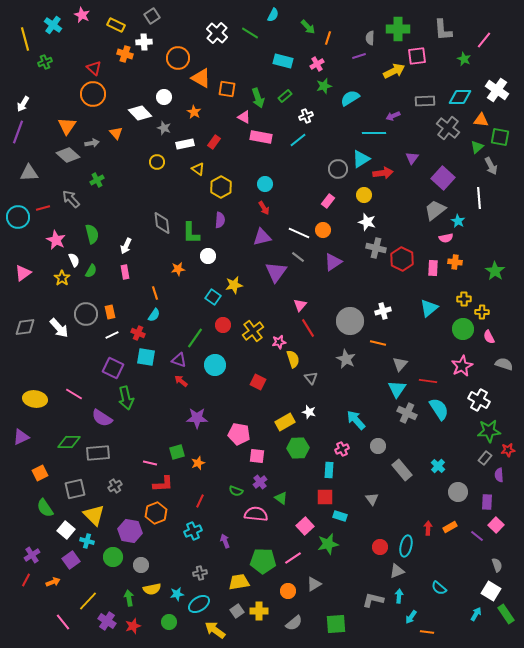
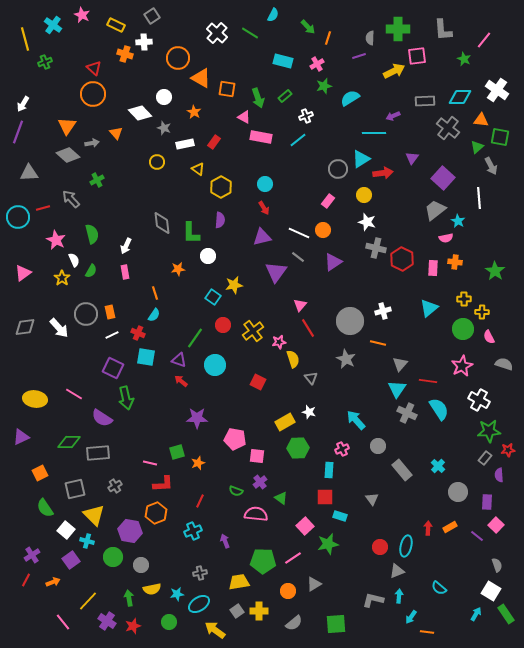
pink pentagon at (239, 434): moved 4 px left, 5 px down
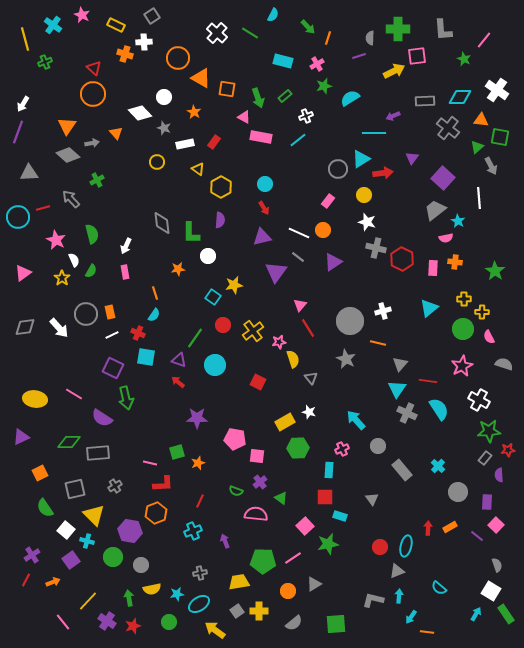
red arrow at (181, 381): moved 3 px left, 1 px down
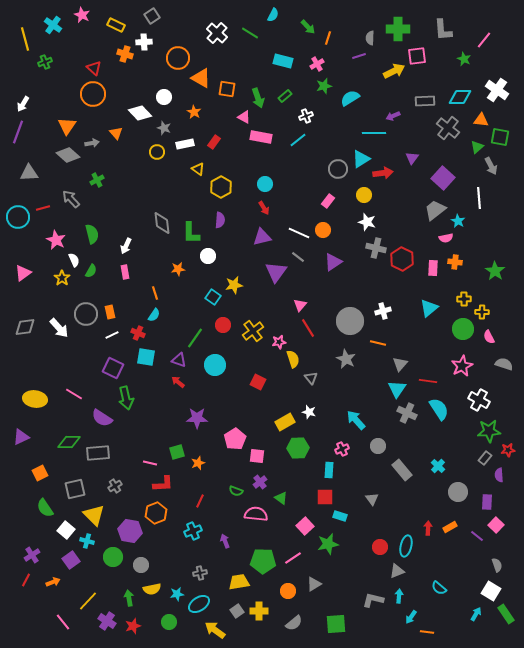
yellow circle at (157, 162): moved 10 px up
pink pentagon at (235, 439): rotated 30 degrees clockwise
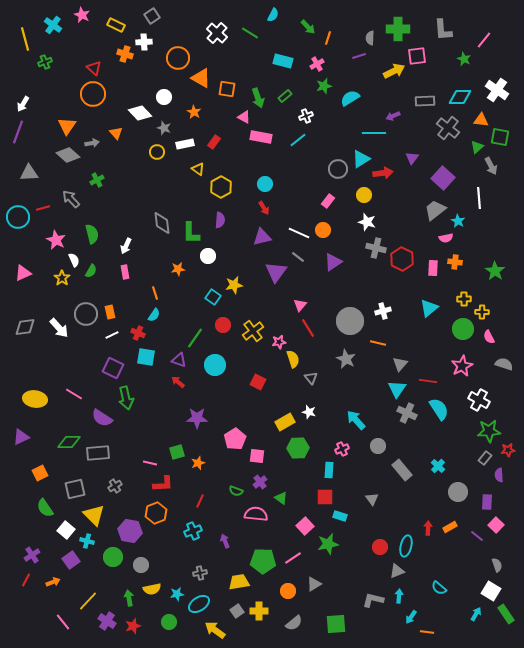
pink triangle at (23, 273): rotated 12 degrees clockwise
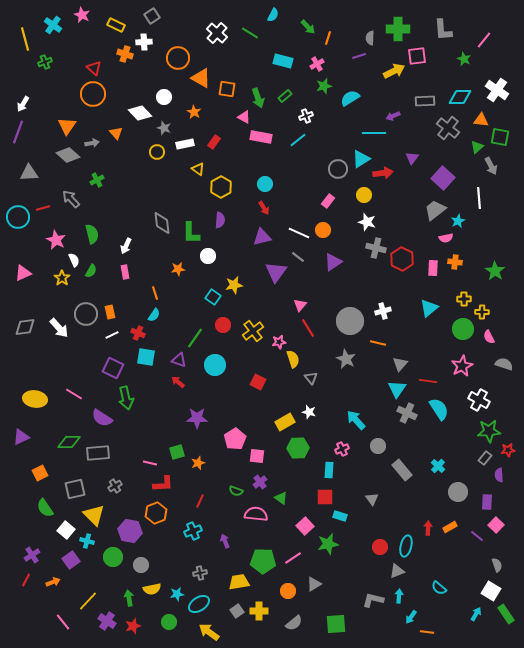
cyan star at (458, 221): rotated 16 degrees clockwise
yellow arrow at (215, 630): moved 6 px left, 2 px down
